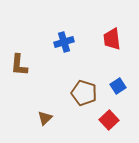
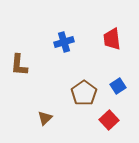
brown pentagon: rotated 20 degrees clockwise
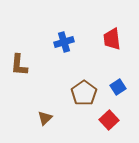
blue square: moved 1 px down
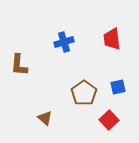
blue square: rotated 21 degrees clockwise
brown triangle: rotated 35 degrees counterclockwise
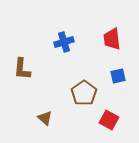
brown L-shape: moved 3 px right, 4 px down
blue square: moved 11 px up
red square: rotated 18 degrees counterclockwise
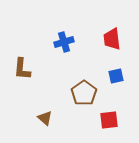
blue square: moved 2 px left
red square: rotated 36 degrees counterclockwise
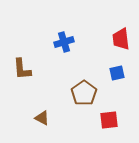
red trapezoid: moved 9 px right
brown L-shape: rotated 10 degrees counterclockwise
blue square: moved 1 px right, 3 px up
brown triangle: moved 3 px left; rotated 14 degrees counterclockwise
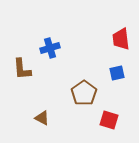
blue cross: moved 14 px left, 6 px down
red square: rotated 24 degrees clockwise
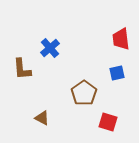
blue cross: rotated 24 degrees counterclockwise
red square: moved 1 px left, 2 px down
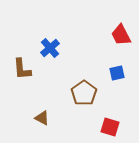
red trapezoid: moved 4 px up; rotated 20 degrees counterclockwise
red square: moved 2 px right, 5 px down
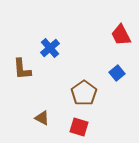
blue square: rotated 28 degrees counterclockwise
red square: moved 31 px left
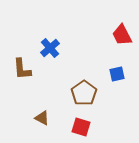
red trapezoid: moved 1 px right
blue square: moved 1 px down; rotated 28 degrees clockwise
red square: moved 2 px right
